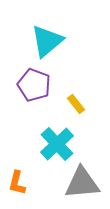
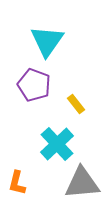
cyan triangle: rotated 15 degrees counterclockwise
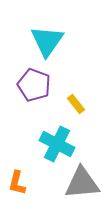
cyan cross: rotated 20 degrees counterclockwise
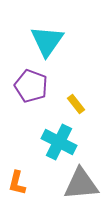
purple pentagon: moved 3 px left, 1 px down
cyan cross: moved 2 px right, 2 px up
gray triangle: moved 1 px left, 1 px down
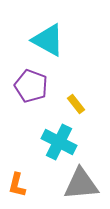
cyan triangle: moved 1 px right, 1 px up; rotated 36 degrees counterclockwise
orange L-shape: moved 2 px down
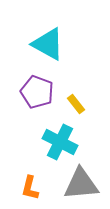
cyan triangle: moved 4 px down
purple pentagon: moved 6 px right, 6 px down
cyan cross: moved 1 px right
orange L-shape: moved 13 px right, 3 px down
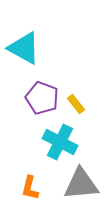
cyan triangle: moved 24 px left, 4 px down
purple pentagon: moved 5 px right, 6 px down
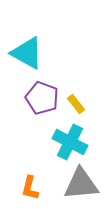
cyan triangle: moved 3 px right, 5 px down
cyan cross: moved 10 px right
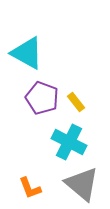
yellow rectangle: moved 2 px up
cyan cross: moved 1 px left
gray triangle: moved 1 px right; rotated 45 degrees clockwise
orange L-shape: rotated 35 degrees counterclockwise
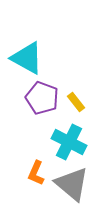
cyan triangle: moved 5 px down
gray triangle: moved 10 px left
orange L-shape: moved 6 px right, 15 px up; rotated 45 degrees clockwise
